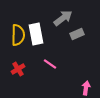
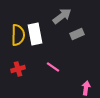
gray arrow: moved 1 px left, 2 px up
white rectangle: moved 1 px left
pink line: moved 3 px right, 3 px down
red cross: rotated 16 degrees clockwise
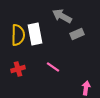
gray arrow: rotated 114 degrees counterclockwise
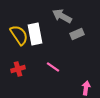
yellow semicircle: moved 1 px right; rotated 35 degrees counterclockwise
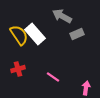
white rectangle: rotated 30 degrees counterclockwise
pink line: moved 10 px down
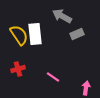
white rectangle: rotated 35 degrees clockwise
